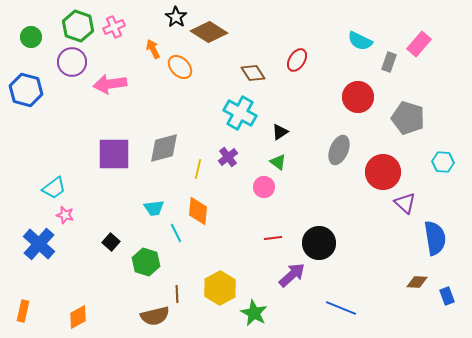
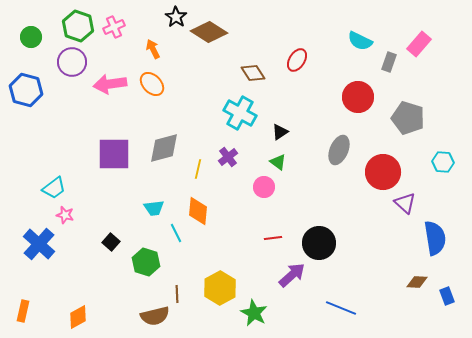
orange ellipse at (180, 67): moved 28 px left, 17 px down
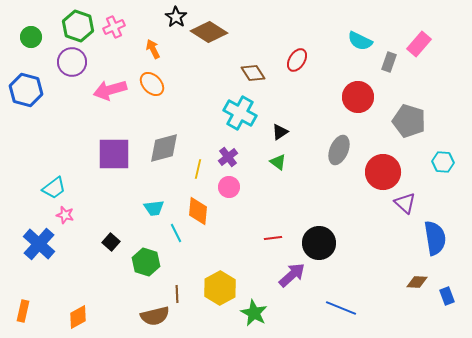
pink arrow at (110, 84): moved 6 px down; rotated 8 degrees counterclockwise
gray pentagon at (408, 118): moved 1 px right, 3 px down
pink circle at (264, 187): moved 35 px left
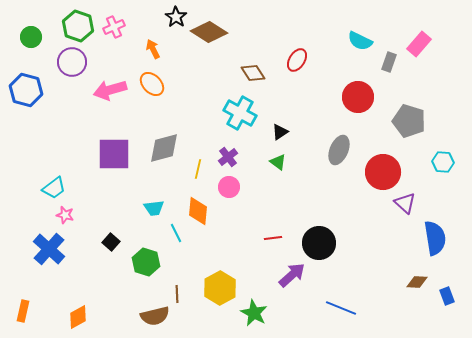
blue cross at (39, 244): moved 10 px right, 5 px down
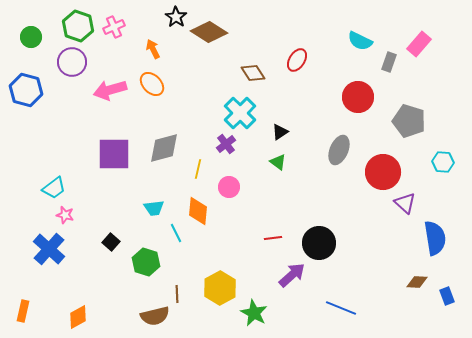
cyan cross at (240, 113): rotated 16 degrees clockwise
purple cross at (228, 157): moved 2 px left, 13 px up
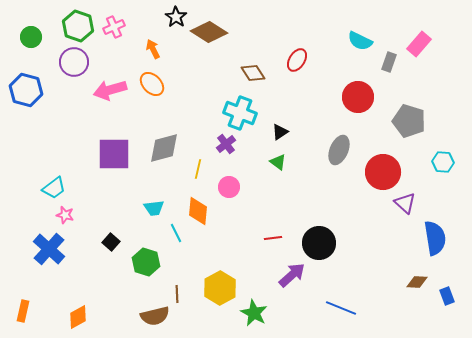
purple circle at (72, 62): moved 2 px right
cyan cross at (240, 113): rotated 24 degrees counterclockwise
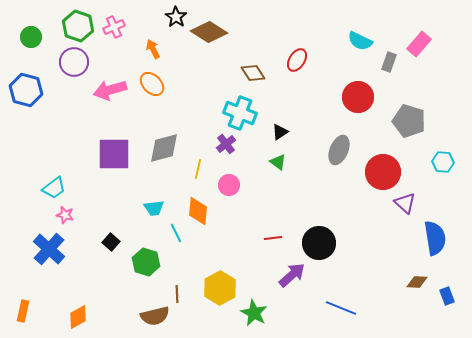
pink circle at (229, 187): moved 2 px up
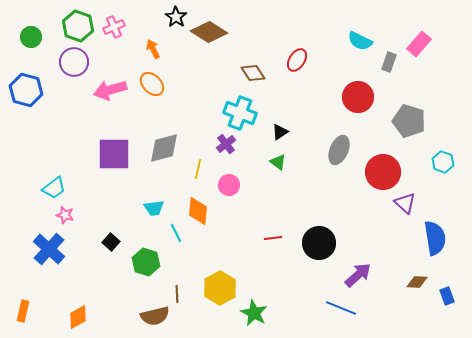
cyan hexagon at (443, 162): rotated 15 degrees clockwise
purple arrow at (292, 275): moved 66 px right
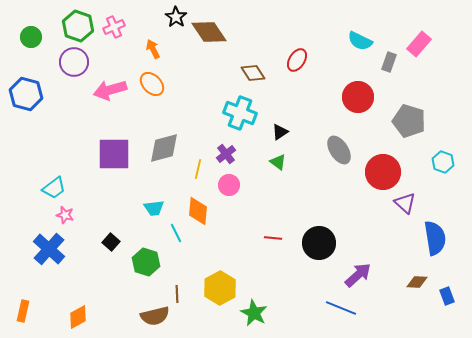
brown diamond at (209, 32): rotated 24 degrees clockwise
blue hexagon at (26, 90): moved 4 px down
purple cross at (226, 144): moved 10 px down
gray ellipse at (339, 150): rotated 56 degrees counterclockwise
red line at (273, 238): rotated 12 degrees clockwise
